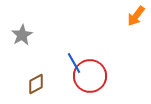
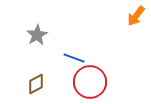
gray star: moved 15 px right
blue line: moved 5 px up; rotated 40 degrees counterclockwise
red circle: moved 6 px down
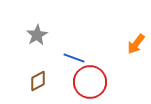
orange arrow: moved 28 px down
brown diamond: moved 2 px right, 3 px up
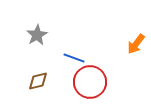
brown diamond: rotated 15 degrees clockwise
